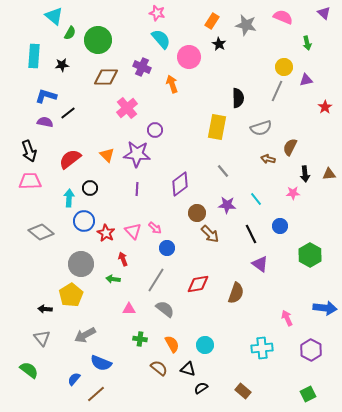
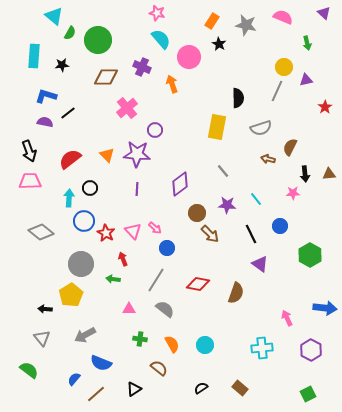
red diamond at (198, 284): rotated 20 degrees clockwise
black triangle at (188, 369): moved 54 px left, 20 px down; rotated 49 degrees counterclockwise
brown rectangle at (243, 391): moved 3 px left, 3 px up
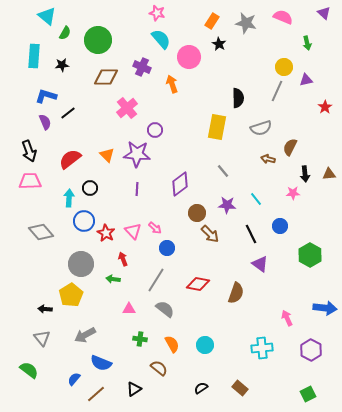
cyan triangle at (54, 16): moved 7 px left
gray star at (246, 25): moved 2 px up
green semicircle at (70, 33): moved 5 px left
purple semicircle at (45, 122): rotated 56 degrees clockwise
gray diamond at (41, 232): rotated 10 degrees clockwise
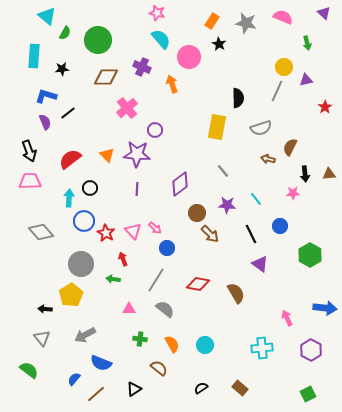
black star at (62, 65): moved 4 px down
brown semicircle at (236, 293): rotated 50 degrees counterclockwise
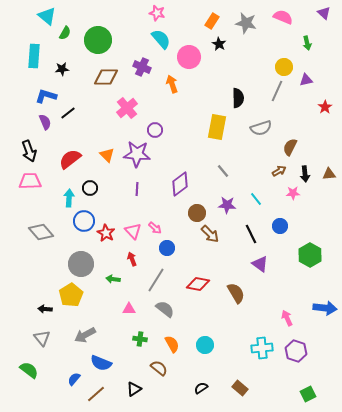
brown arrow at (268, 159): moved 11 px right, 12 px down; rotated 136 degrees clockwise
red arrow at (123, 259): moved 9 px right
purple hexagon at (311, 350): moved 15 px left, 1 px down; rotated 10 degrees counterclockwise
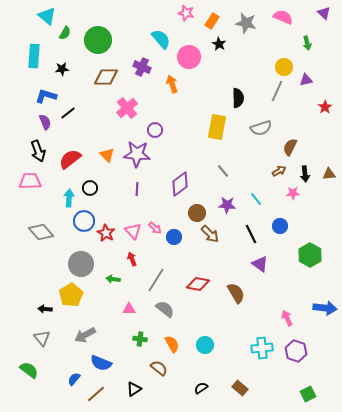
pink star at (157, 13): moved 29 px right
black arrow at (29, 151): moved 9 px right
blue circle at (167, 248): moved 7 px right, 11 px up
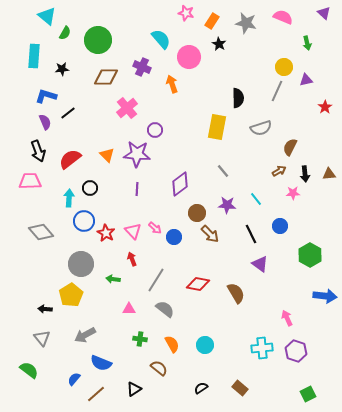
blue arrow at (325, 308): moved 12 px up
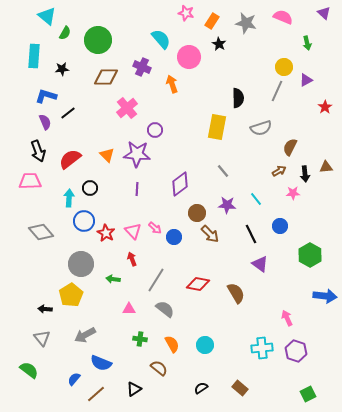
purple triangle at (306, 80): rotated 16 degrees counterclockwise
brown triangle at (329, 174): moved 3 px left, 7 px up
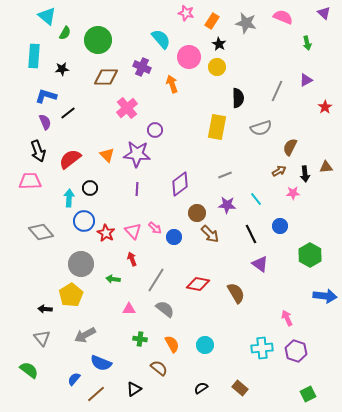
yellow circle at (284, 67): moved 67 px left
gray line at (223, 171): moved 2 px right, 4 px down; rotated 72 degrees counterclockwise
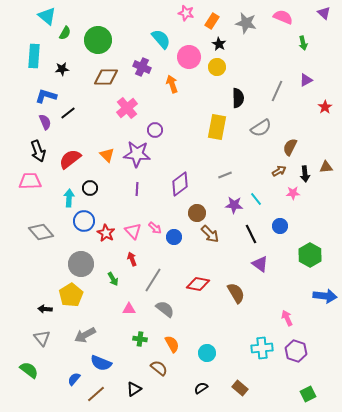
green arrow at (307, 43): moved 4 px left
gray semicircle at (261, 128): rotated 15 degrees counterclockwise
purple star at (227, 205): moved 7 px right
green arrow at (113, 279): rotated 128 degrees counterclockwise
gray line at (156, 280): moved 3 px left
cyan circle at (205, 345): moved 2 px right, 8 px down
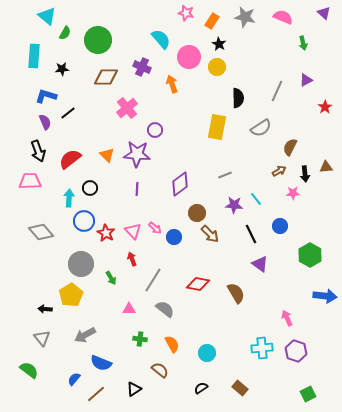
gray star at (246, 23): moved 1 px left, 6 px up
green arrow at (113, 279): moved 2 px left, 1 px up
brown semicircle at (159, 368): moved 1 px right, 2 px down
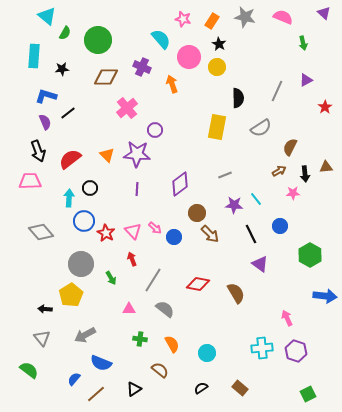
pink star at (186, 13): moved 3 px left, 6 px down
